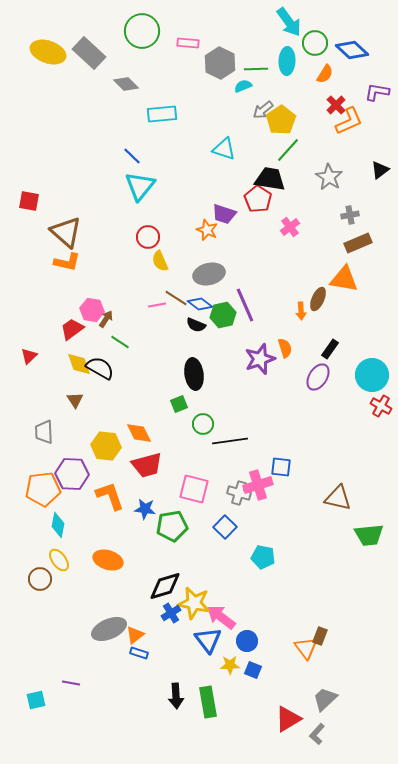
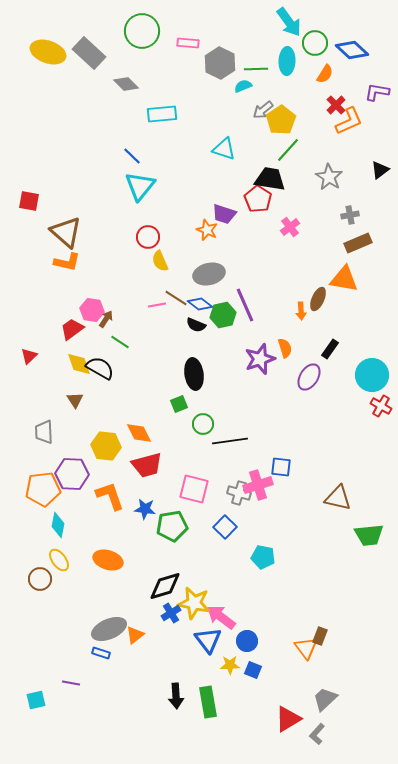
purple ellipse at (318, 377): moved 9 px left
blue rectangle at (139, 653): moved 38 px left
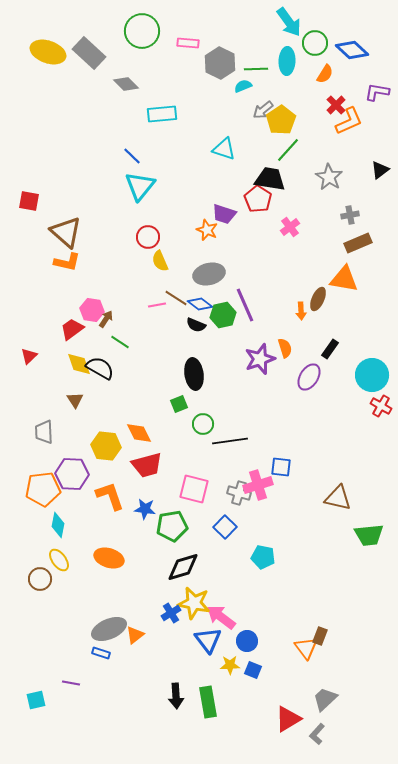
orange ellipse at (108, 560): moved 1 px right, 2 px up
black diamond at (165, 586): moved 18 px right, 19 px up
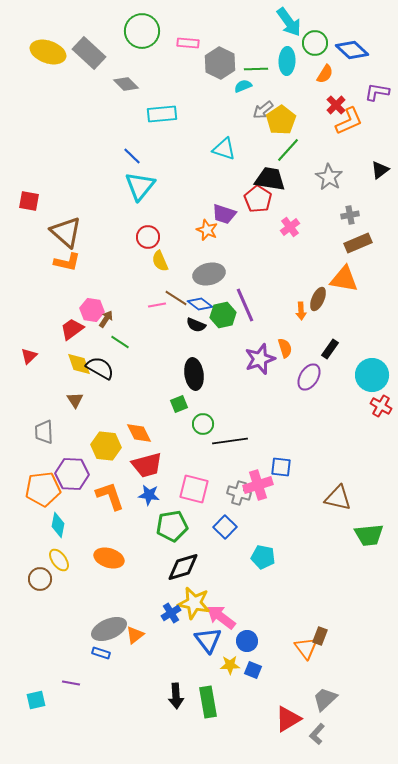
blue star at (145, 509): moved 4 px right, 14 px up
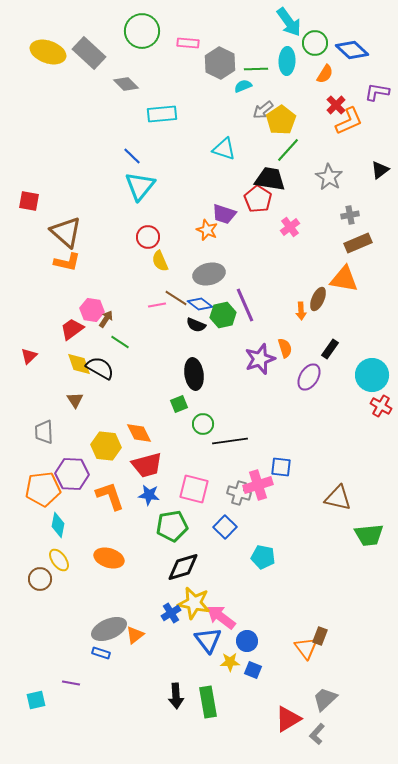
yellow star at (230, 665): moved 3 px up
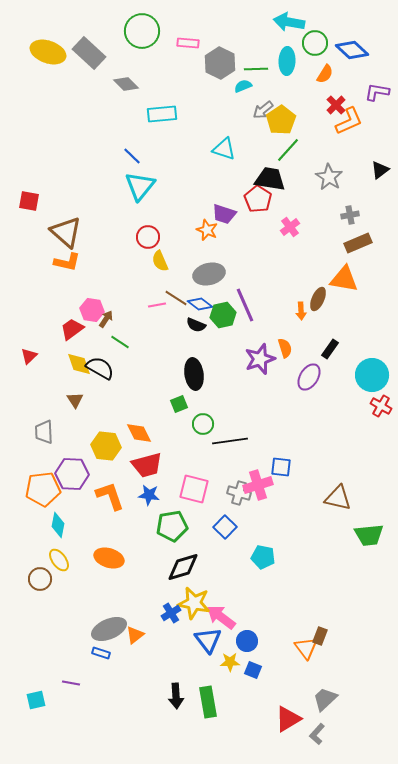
cyan arrow at (289, 22): rotated 136 degrees clockwise
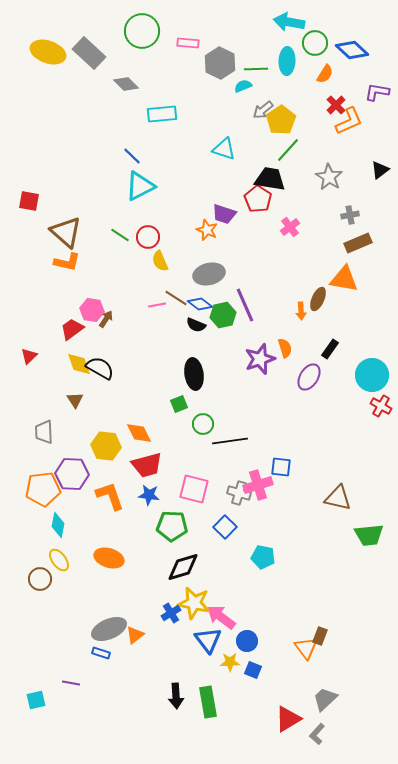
cyan triangle at (140, 186): rotated 24 degrees clockwise
green line at (120, 342): moved 107 px up
green pentagon at (172, 526): rotated 12 degrees clockwise
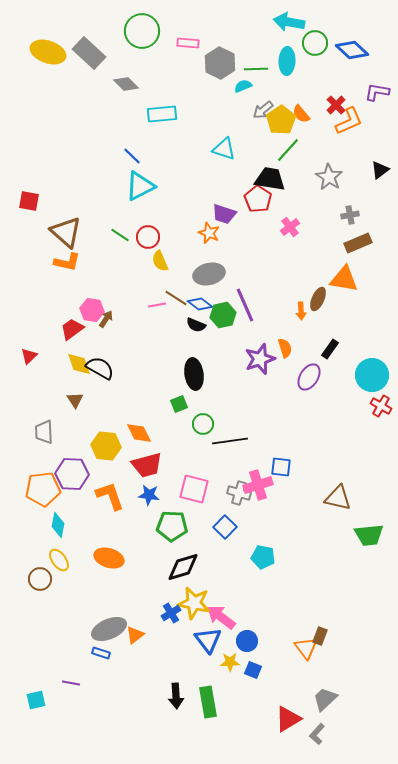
orange semicircle at (325, 74): moved 24 px left, 40 px down; rotated 108 degrees clockwise
orange star at (207, 230): moved 2 px right, 3 px down
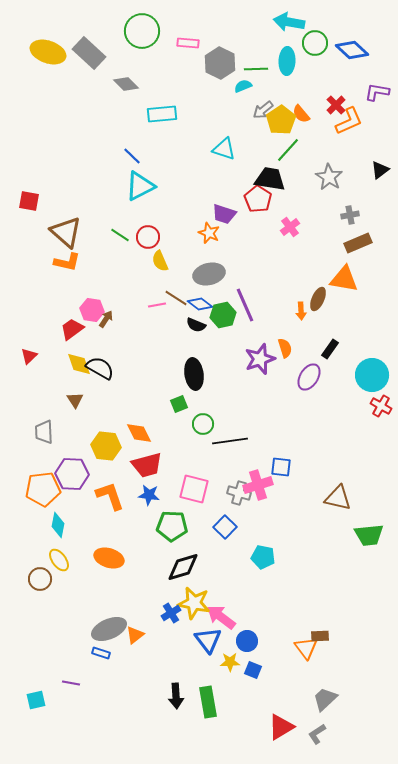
brown rectangle at (320, 636): rotated 66 degrees clockwise
red triangle at (288, 719): moved 7 px left, 8 px down
gray L-shape at (317, 734): rotated 15 degrees clockwise
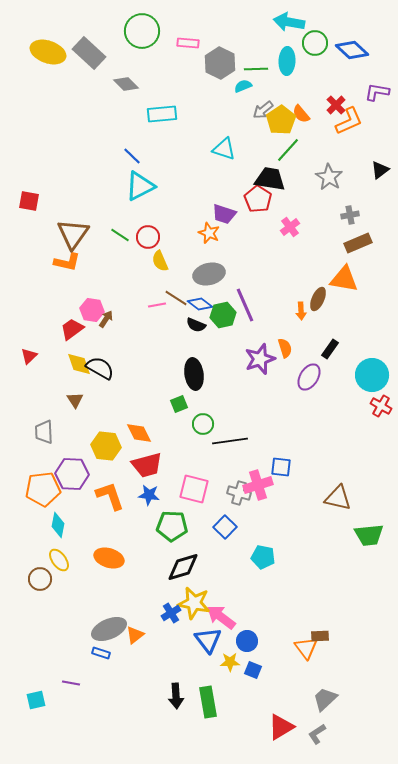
brown triangle at (66, 232): moved 7 px right, 2 px down; rotated 24 degrees clockwise
